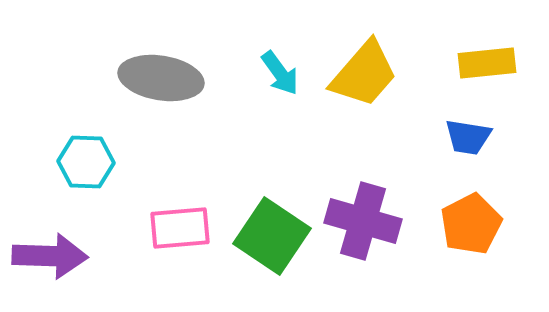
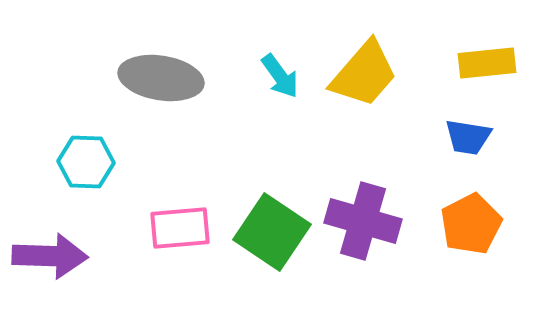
cyan arrow: moved 3 px down
green square: moved 4 px up
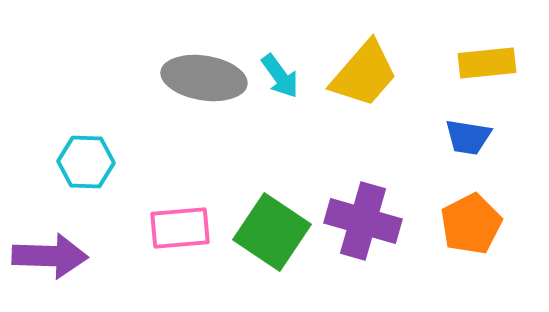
gray ellipse: moved 43 px right
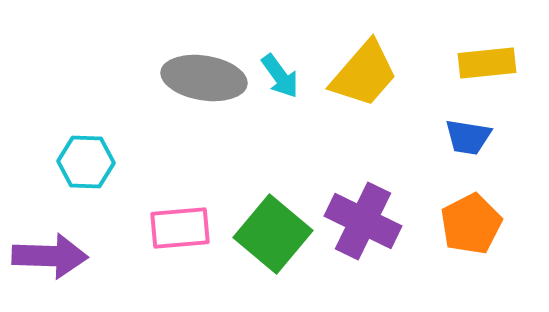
purple cross: rotated 10 degrees clockwise
green square: moved 1 px right, 2 px down; rotated 6 degrees clockwise
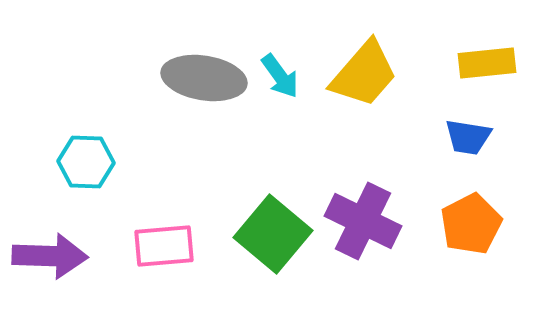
pink rectangle: moved 16 px left, 18 px down
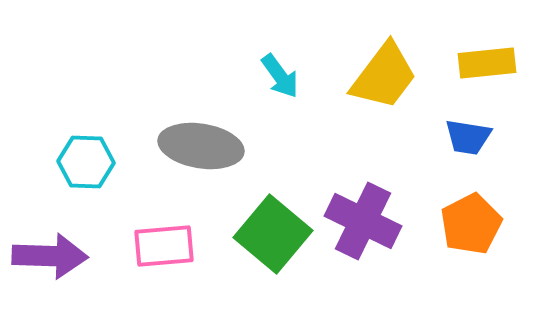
yellow trapezoid: moved 20 px right, 2 px down; rotated 4 degrees counterclockwise
gray ellipse: moved 3 px left, 68 px down
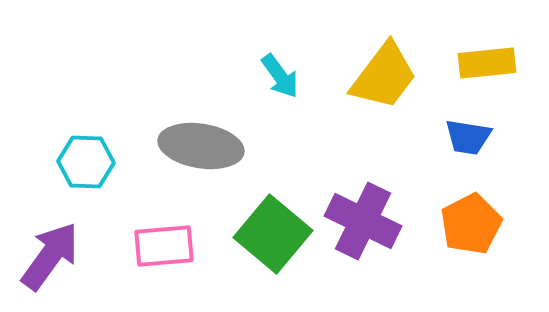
purple arrow: rotated 56 degrees counterclockwise
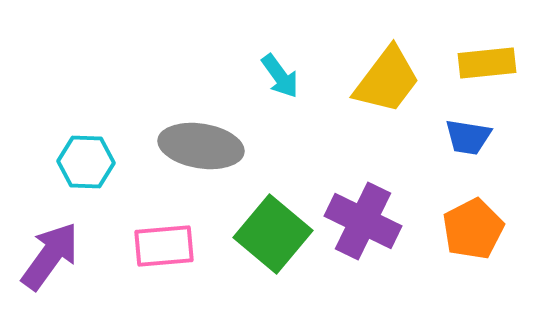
yellow trapezoid: moved 3 px right, 4 px down
orange pentagon: moved 2 px right, 5 px down
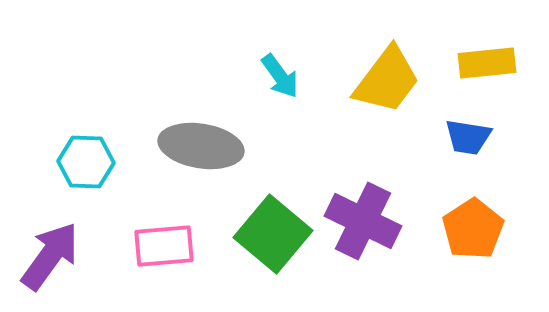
orange pentagon: rotated 6 degrees counterclockwise
